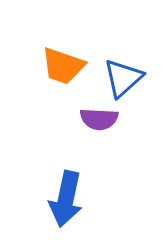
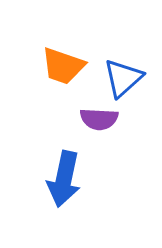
blue arrow: moved 2 px left, 20 px up
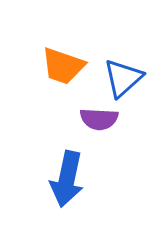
blue arrow: moved 3 px right
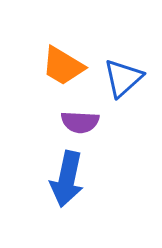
orange trapezoid: rotated 12 degrees clockwise
purple semicircle: moved 19 px left, 3 px down
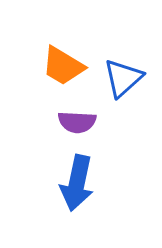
purple semicircle: moved 3 px left
blue arrow: moved 10 px right, 4 px down
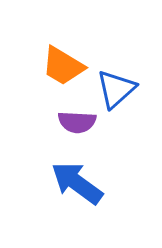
blue triangle: moved 7 px left, 11 px down
blue arrow: rotated 114 degrees clockwise
